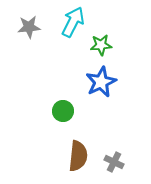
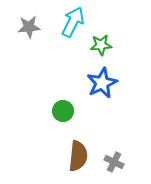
blue star: moved 1 px right, 1 px down
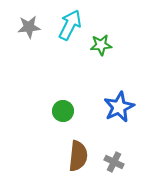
cyan arrow: moved 3 px left, 3 px down
blue star: moved 17 px right, 24 px down
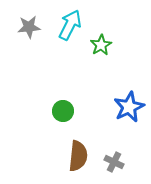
green star: rotated 25 degrees counterclockwise
blue star: moved 10 px right
